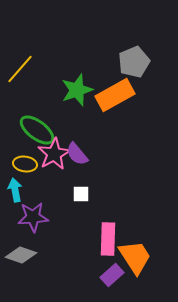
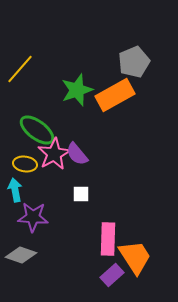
purple star: rotated 8 degrees clockwise
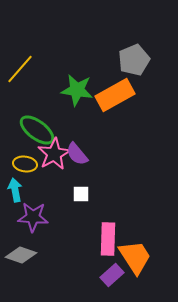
gray pentagon: moved 2 px up
green star: rotated 28 degrees clockwise
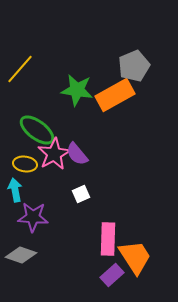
gray pentagon: moved 6 px down
white square: rotated 24 degrees counterclockwise
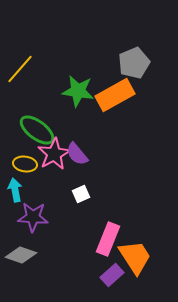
gray pentagon: moved 3 px up
green star: moved 1 px right, 1 px down
pink rectangle: rotated 20 degrees clockwise
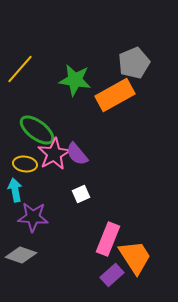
green star: moved 3 px left, 11 px up
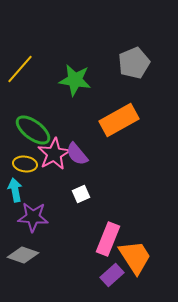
orange rectangle: moved 4 px right, 25 px down
green ellipse: moved 4 px left
gray diamond: moved 2 px right
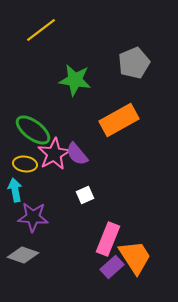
yellow line: moved 21 px right, 39 px up; rotated 12 degrees clockwise
white square: moved 4 px right, 1 px down
purple rectangle: moved 8 px up
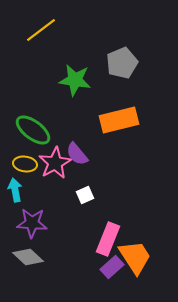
gray pentagon: moved 12 px left
orange rectangle: rotated 15 degrees clockwise
pink star: moved 1 px right, 9 px down
purple star: moved 1 px left, 6 px down
gray diamond: moved 5 px right, 2 px down; rotated 24 degrees clockwise
